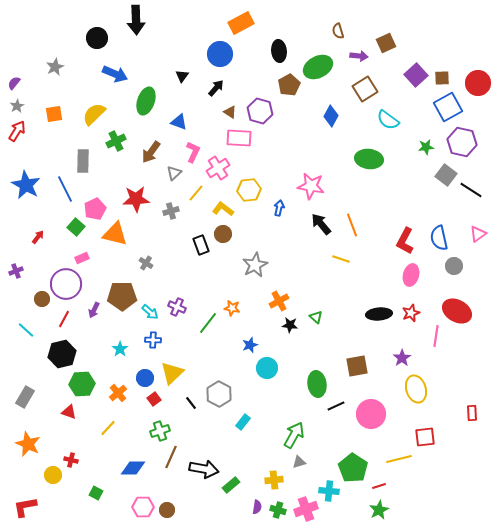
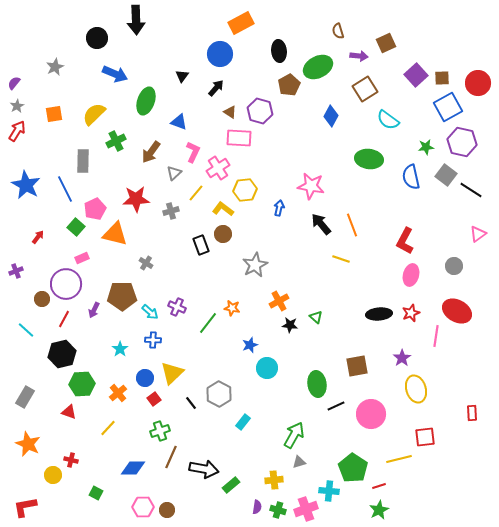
yellow hexagon at (249, 190): moved 4 px left
blue semicircle at (439, 238): moved 28 px left, 61 px up
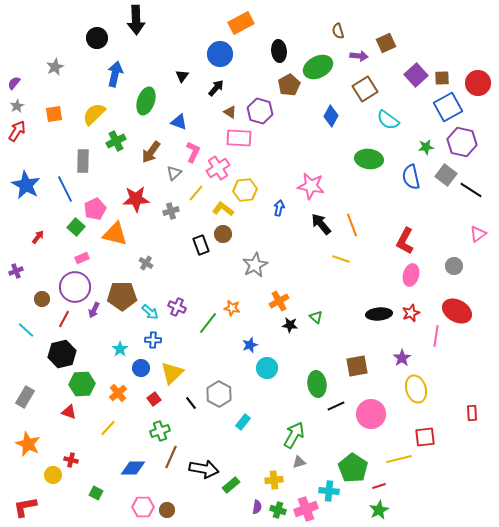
blue arrow at (115, 74): rotated 100 degrees counterclockwise
purple circle at (66, 284): moved 9 px right, 3 px down
blue circle at (145, 378): moved 4 px left, 10 px up
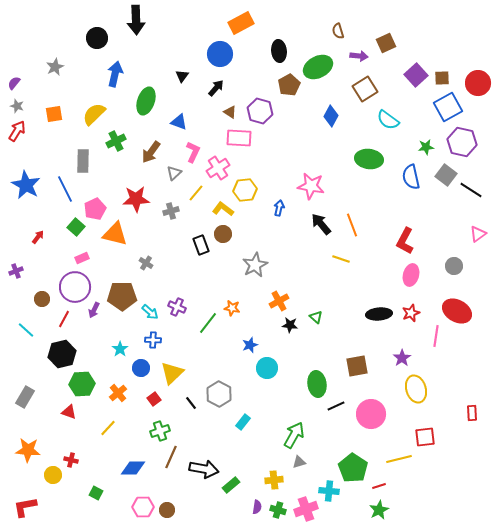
gray star at (17, 106): rotated 24 degrees counterclockwise
orange star at (28, 444): moved 6 px down; rotated 20 degrees counterclockwise
